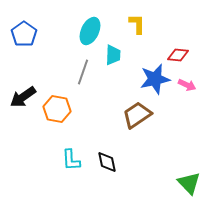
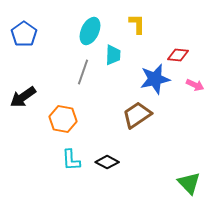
pink arrow: moved 8 px right
orange hexagon: moved 6 px right, 10 px down
black diamond: rotated 50 degrees counterclockwise
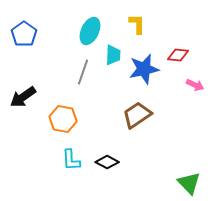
blue star: moved 11 px left, 10 px up
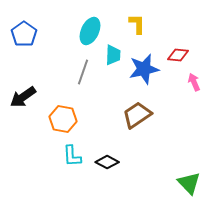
pink arrow: moved 1 px left, 3 px up; rotated 138 degrees counterclockwise
cyan L-shape: moved 1 px right, 4 px up
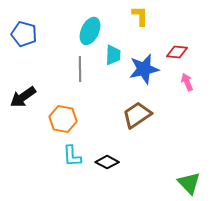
yellow L-shape: moved 3 px right, 8 px up
blue pentagon: rotated 20 degrees counterclockwise
red diamond: moved 1 px left, 3 px up
gray line: moved 3 px left, 3 px up; rotated 20 degrees counterclockwise
pink arrow: moved 7 px left
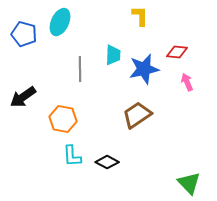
cyan ellipse: moved 30 px left, 9 px up
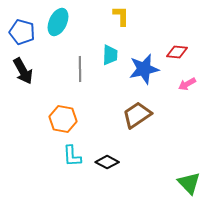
yellow L-shape: moved 19 px left
cyan ellipse: moved 2 px left
blue pentagon: moved 2 px left, 2 px up
cyan trapezoid: moved 3 px left
pink arrow: moved 2 px down; rotated 96 degrees counterclockwise
black arrow: moved 26 px up; rotated 84 degrees counterclockwise
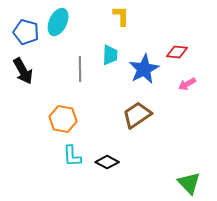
blue pentagon: moved 4 px right
blue star: rotated 16 degrees counterclockwise
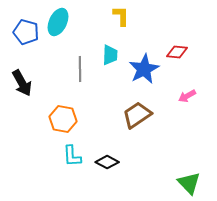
black arrow: moved 1 px left, 12 px down
pink arrow: moved 12 px down
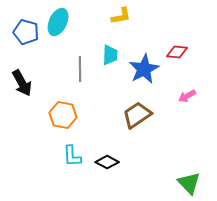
yellow L-shape: rotated 80 degrees clockwise
orange hexagon: moved 4 px up
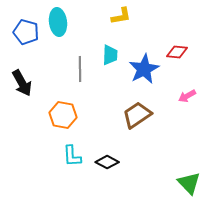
cyan ellipse: rotated 32 degrees counterclockwise
